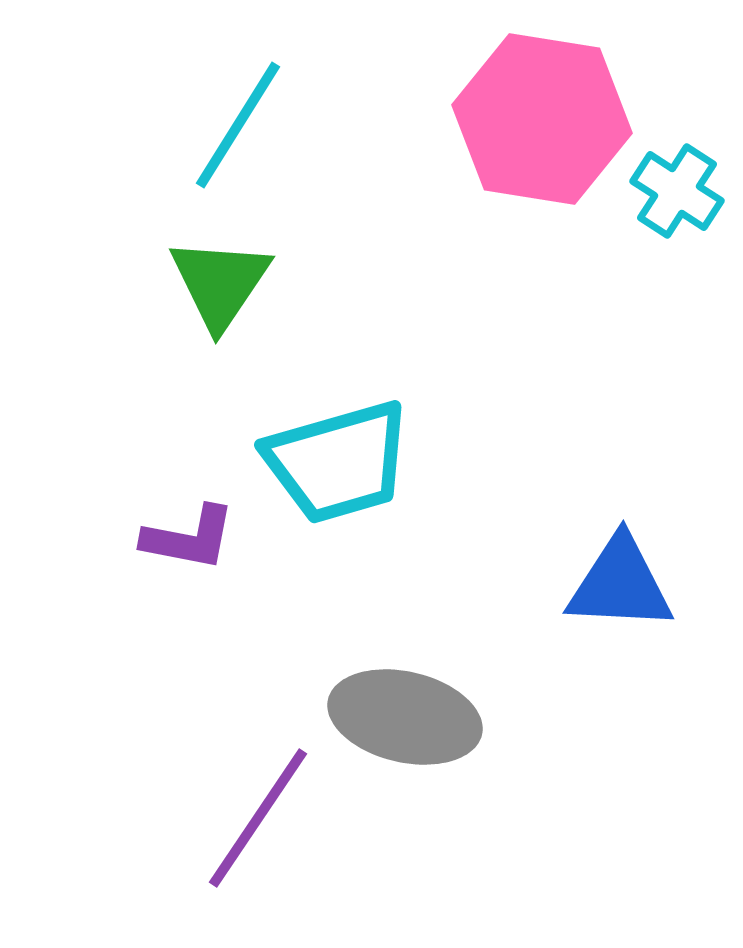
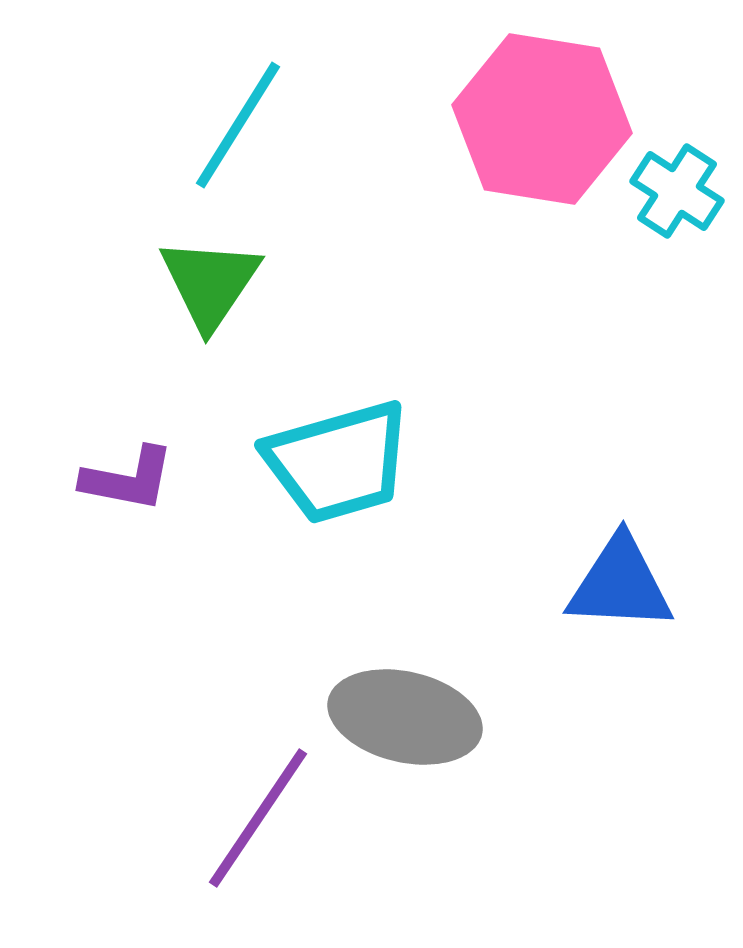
green triangle: moved 10 px left
purple L-shape: moved 61 px left, 59 px up
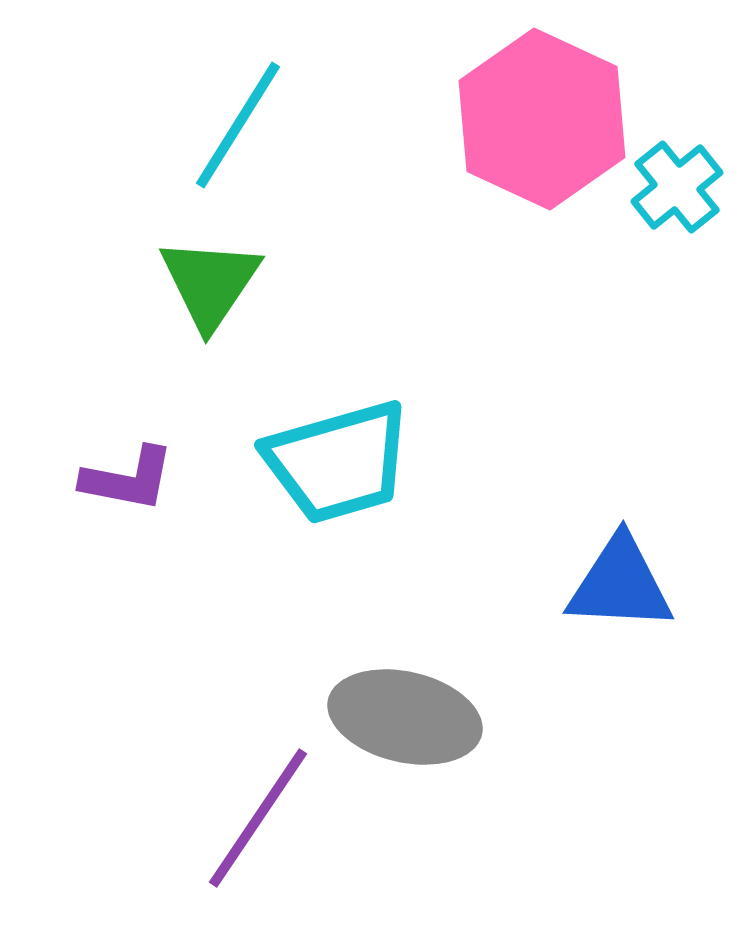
pink hexagon: rotated 16 degrees clockwise
cyan cross: moved 4 px up; rotated 18 degrees clockwise
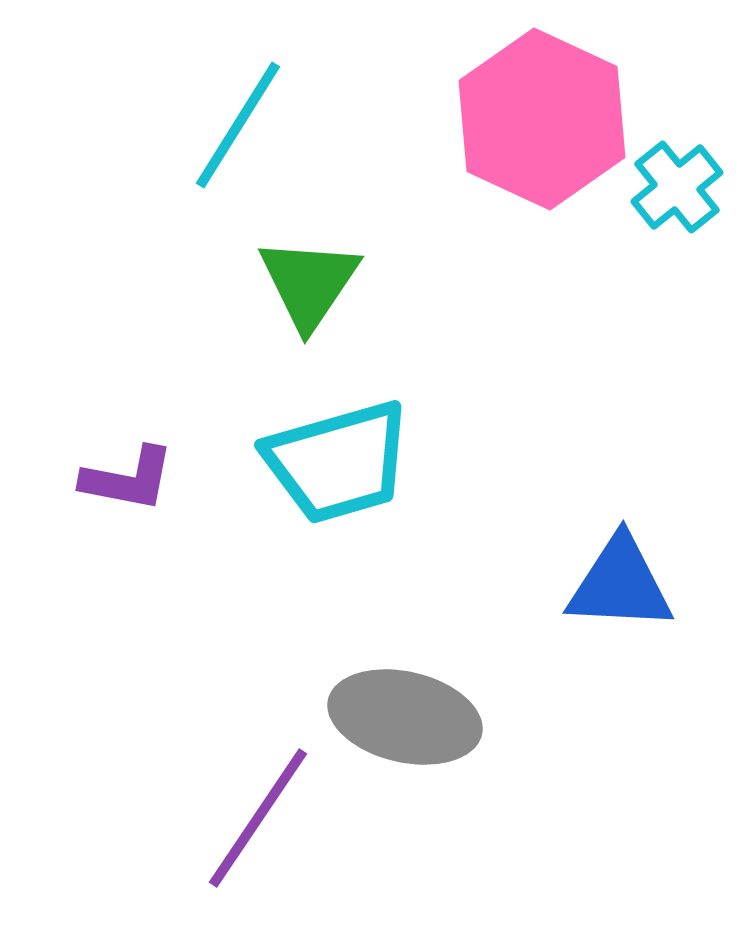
green triangle: moved 99 px right
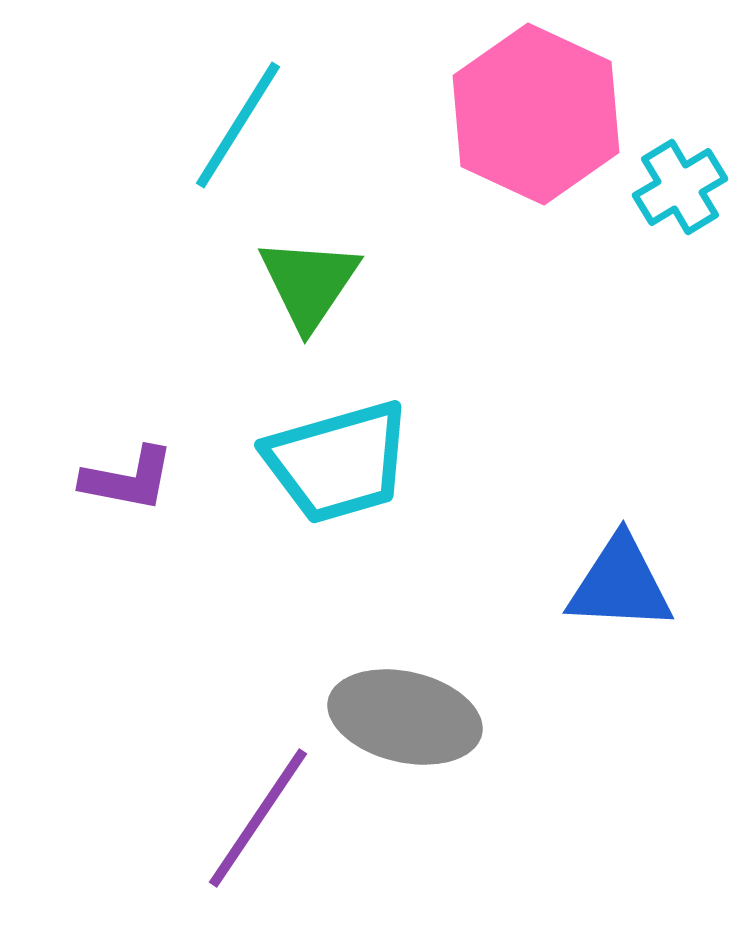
pink hexagon: moved 6 px left, 5 px up
cyan cross: moved 3 px right; rotated 8 degrees clockwise
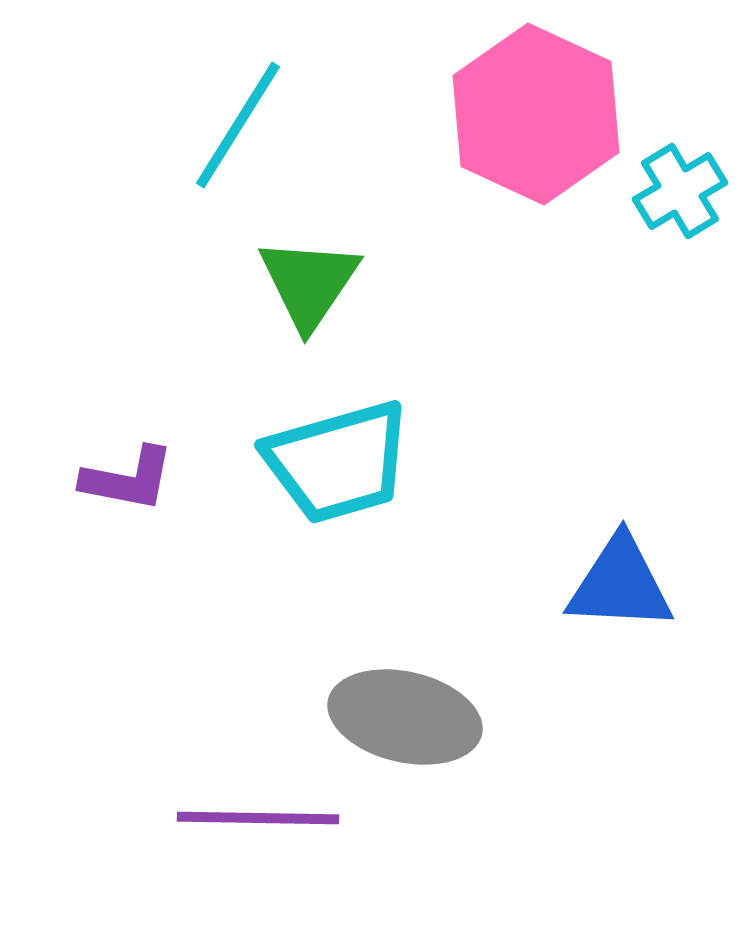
cyan cross: moved 4 px down
purple line: rotated 57 degrees clockwise
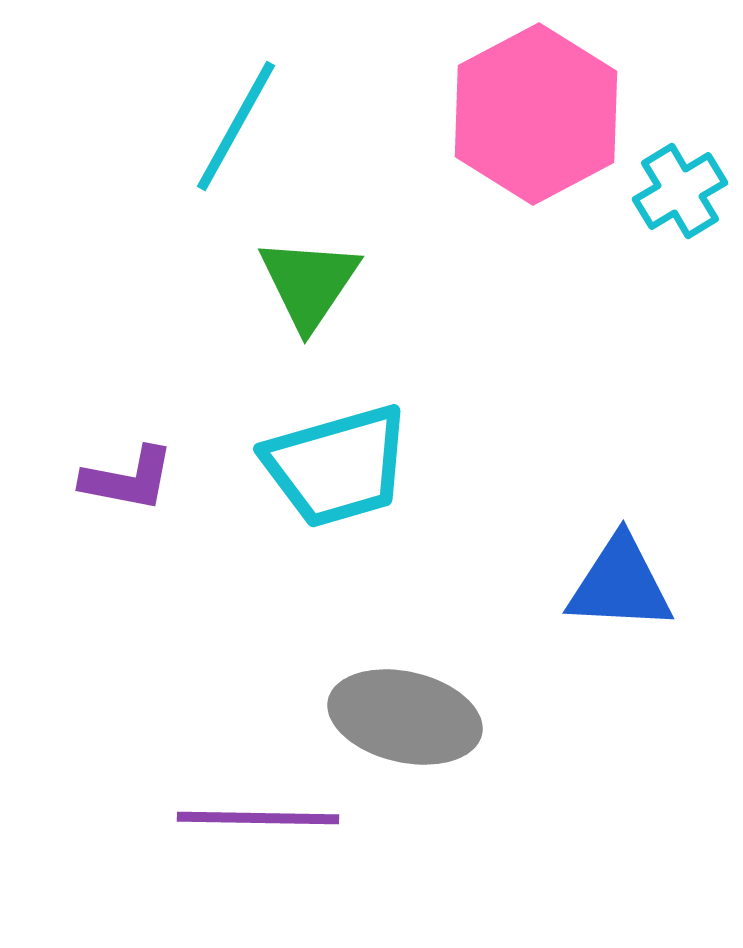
pink hexagon: rotated 7 degrees clockwise
cyan line: moved 2 px left, 1 px down; rotated 3 degrees counterclockwise
cyan trapezoid: moved 1 px left, 4 px down
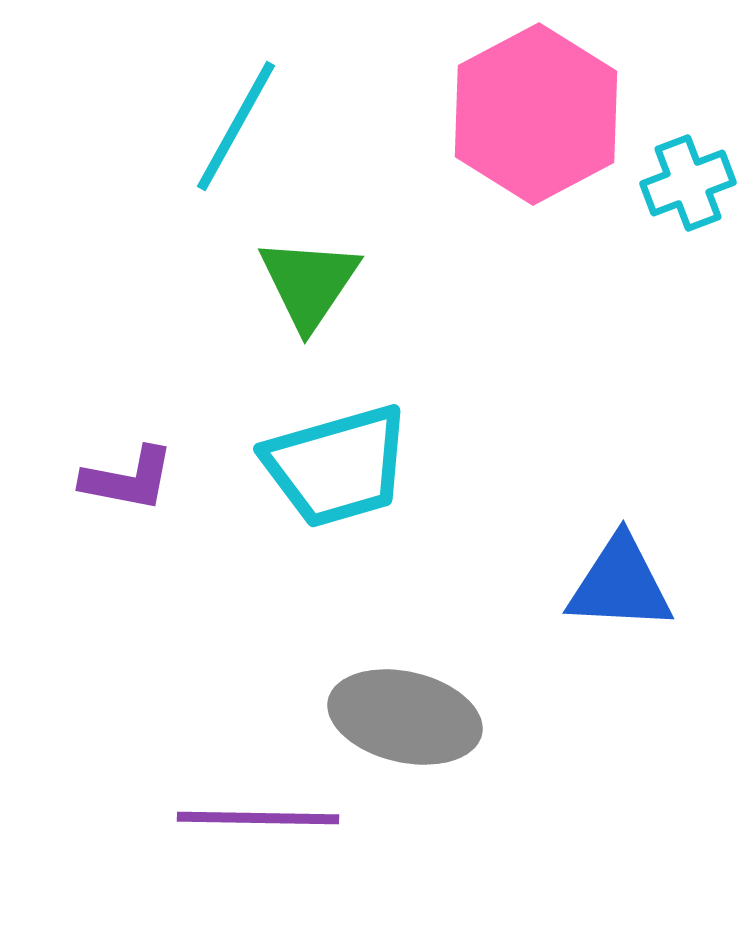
cyan cross: moved 8 px right, 8 px up; rotated 10 degrees clockwise
